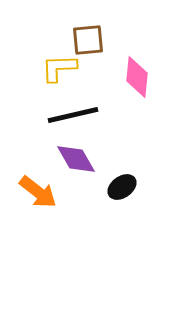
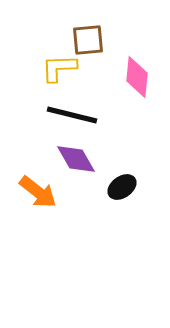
black line: moved 1 px left; rotated 27 degrees clockwise
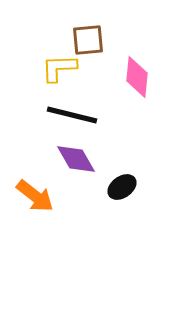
orange arrow: moved 3 px left, 4 px down
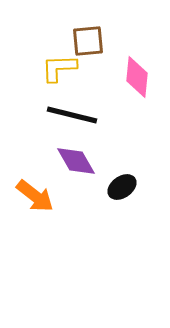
brown square: moved 1 px down
purple diamond: moved 2 px down
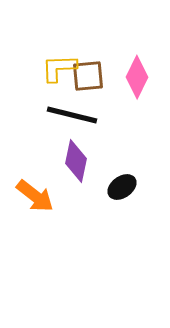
brown square: moved 35 px down
pink diamond: rotated 21 degrees clockwise
purple diamond: rotated 42 degrees clockwise
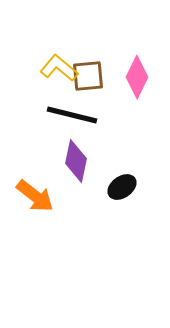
yellow L-shape: rotated 42 degrees clockwise
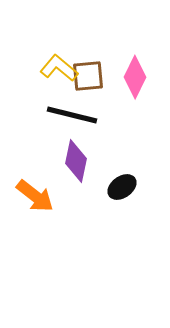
pink diamond: moved 2 px left
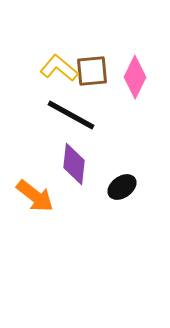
brown square: moved 4 px right, 5 px up
black line: moved 1 px left; rotated 15 degrees clockwise
purple diamond: moved 2 px left, 3 px down; rotated 6 degrees counterclockwise
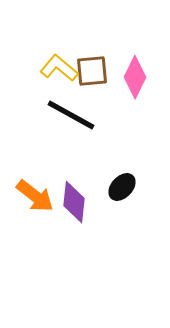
purple diamond: moved 38 px down
black ellipse: rotated 12 degrees counterclockwise
